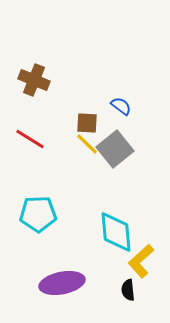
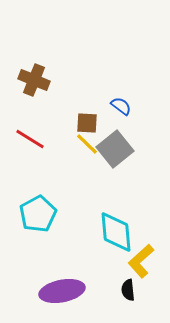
cyan pentagon: rotated 27 degrees counterclockwise
purple ellipse: moved 8 px down
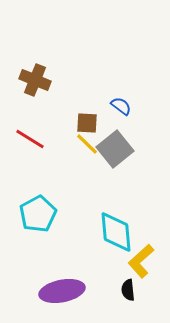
brown cross: moved 1 px right
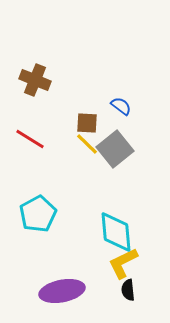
yellow L-shape: moved 18 px left, 2 px down; rotated 16 degrees clockwise
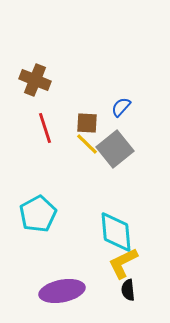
blue semicircle: moved 1 px down; rotated 85 degrees counterclockwise
red line: moved 15 px right, 11 px up; rotated 40 degrees clockwise
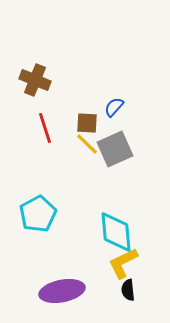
blue semicircle: moved 7 px left
gray square: rotated 15 degrees clockwise
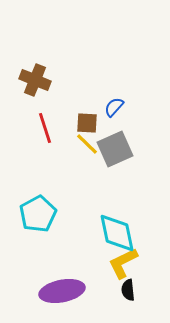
cyan diamond: moved 1 px right, 1 px down; rotated 6 degrees counterclockwise
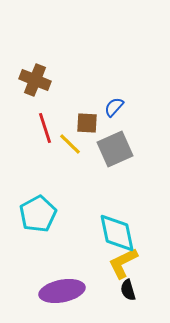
yellow line: moved 17 px left
black semicircle: rotated 10 degrees counterclockwise
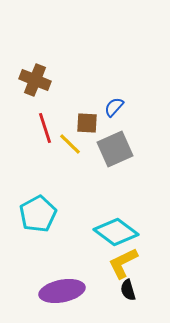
cyan diamond: moved 1 px left, 1 px up; rotated 42 degrees counterclockwise
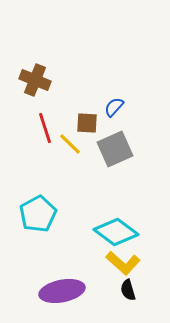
yellow L-shape: rotated 112 degrees counterclockwise
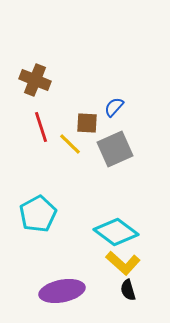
red line: moved 4 px left, 1 px up
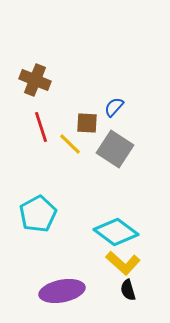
gray square: rotated 33 degrees counterclockwise
